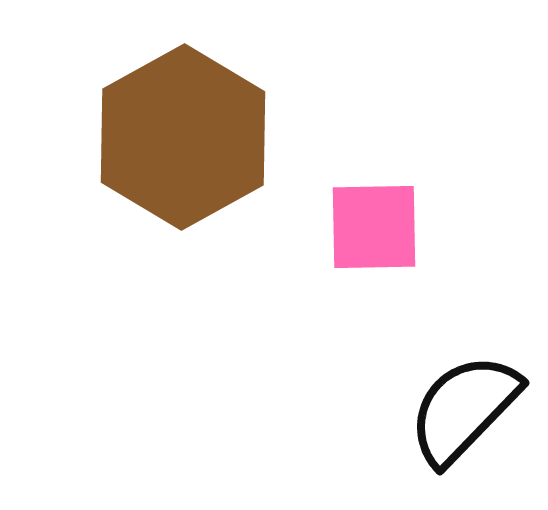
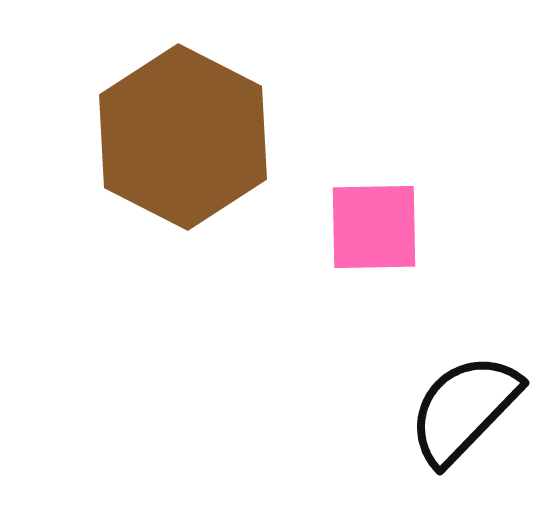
brown hexagon: rotated 4 degrees counterclockwise
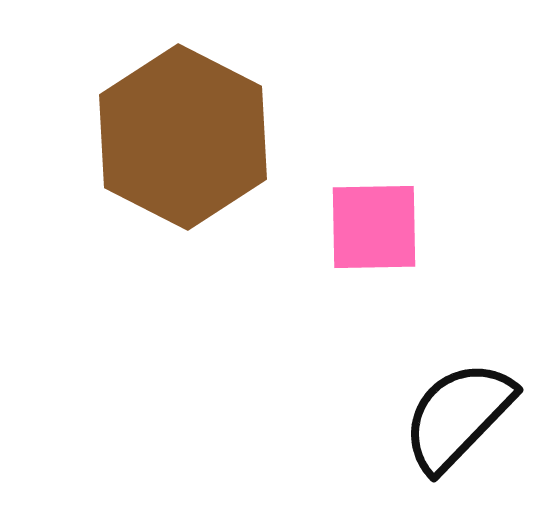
black semicircle: moved 6 px left, 7 px down
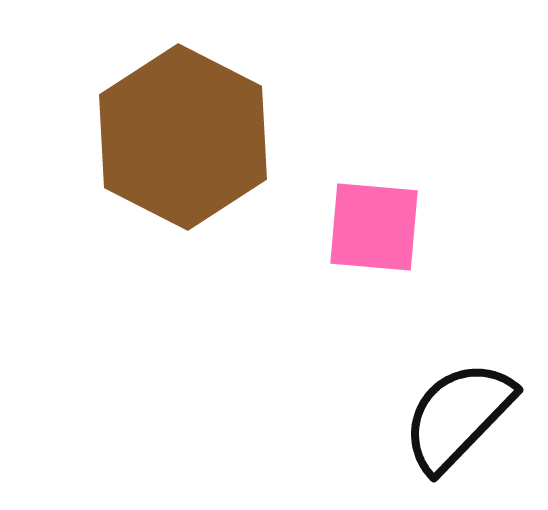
pink square: rotated 6 degrees clockwise
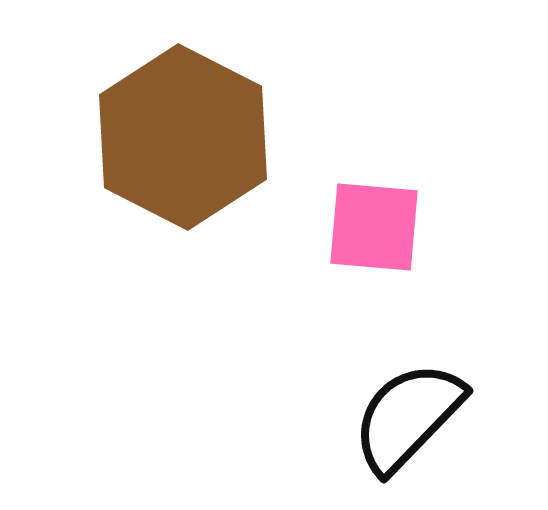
black semicircle: moved 50 px left, 1 px down
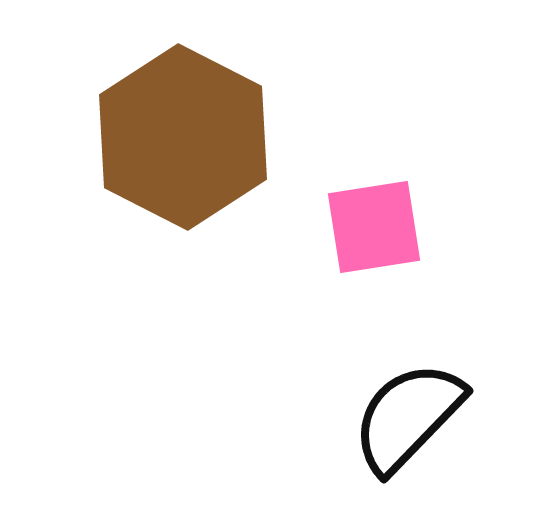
pink square: rotated 14 degrees counterclockwise
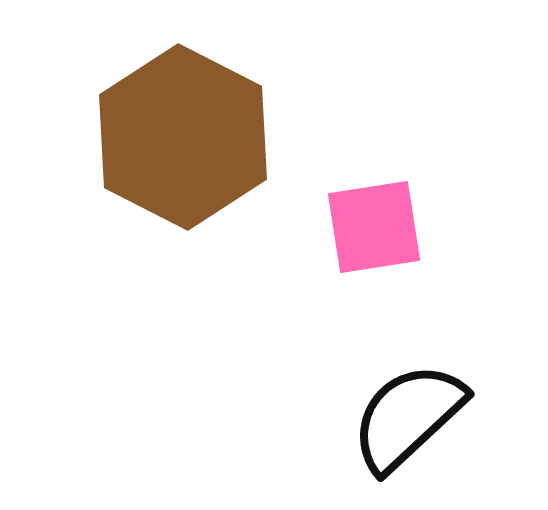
black semicircle: rotated 3 degrees clockwise
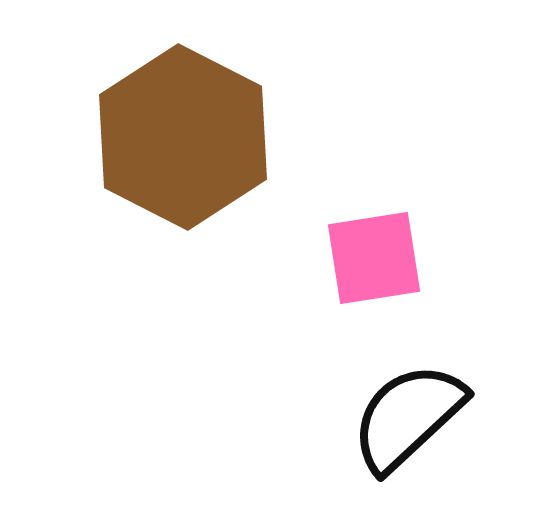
pink square: moved 31 px down
